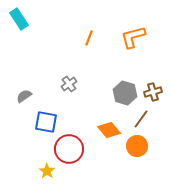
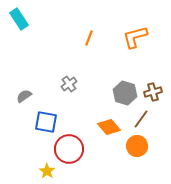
orange L-shape: moved 2 px right
orange diamond: moved 3 px up
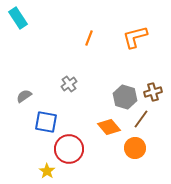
cyan rectangle: moved 1 px left, 1 px up
gray hexagon: moved 4 px down
orange circle: moved 2 px left, 2 px down
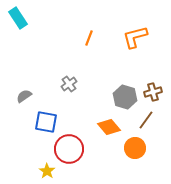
brown line: moved 5 px right, 1 px down
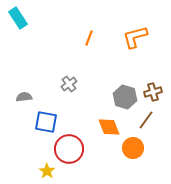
gray semicircle: moved 1 px down; rotated 28 degrees clockwise
orange diamond: rotated 20 degrees clockwise
orange circle: moved 2 px left
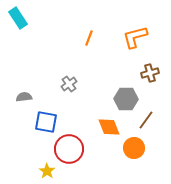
brown cross: moved 3 px left, 19 px up
gray hexagon: moved 1 px right, 2 px down; rotated 15 degrees counterclockwise
orange circle: moved 1 px right
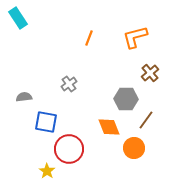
brown cross: rotated 24 degrees counterclockwise
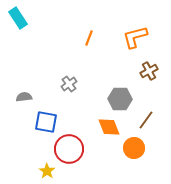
brown cross: moved 1 px left, 2 px up; rotated 12 degrees clockwise
gray hexagon: moved 6 px left
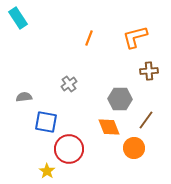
brown cross: rotated 24 degrees clockwise
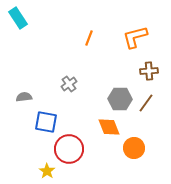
brown line: moved 17 px up
